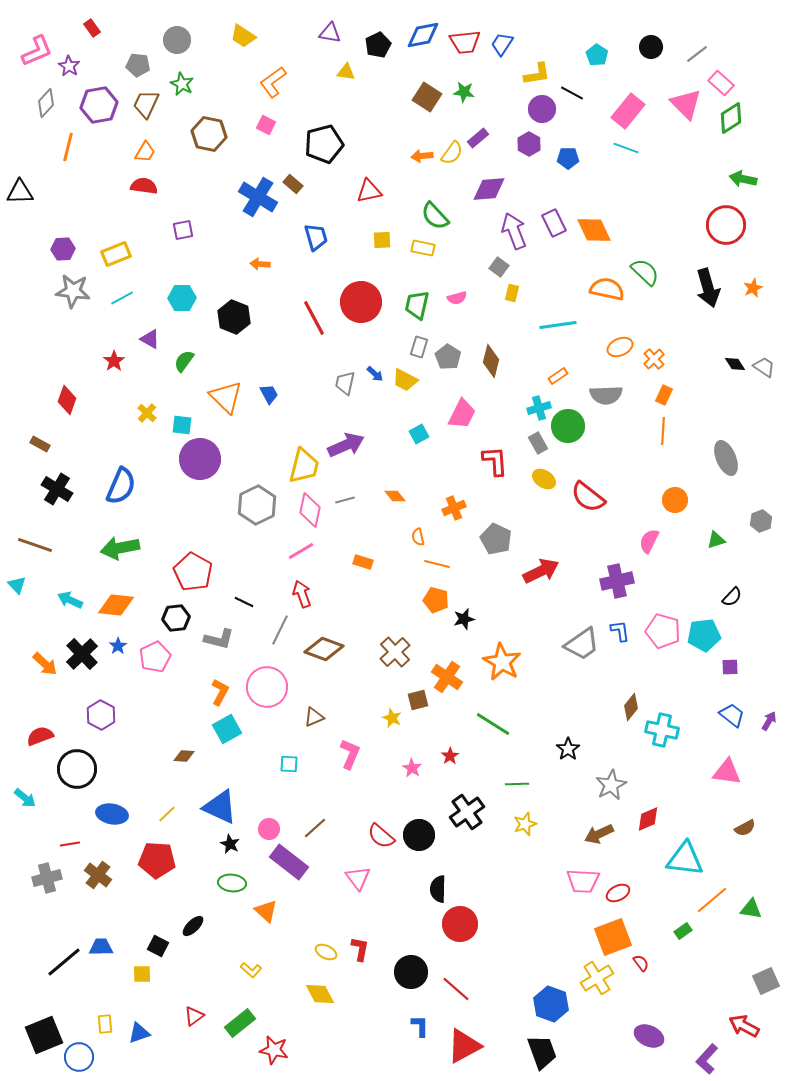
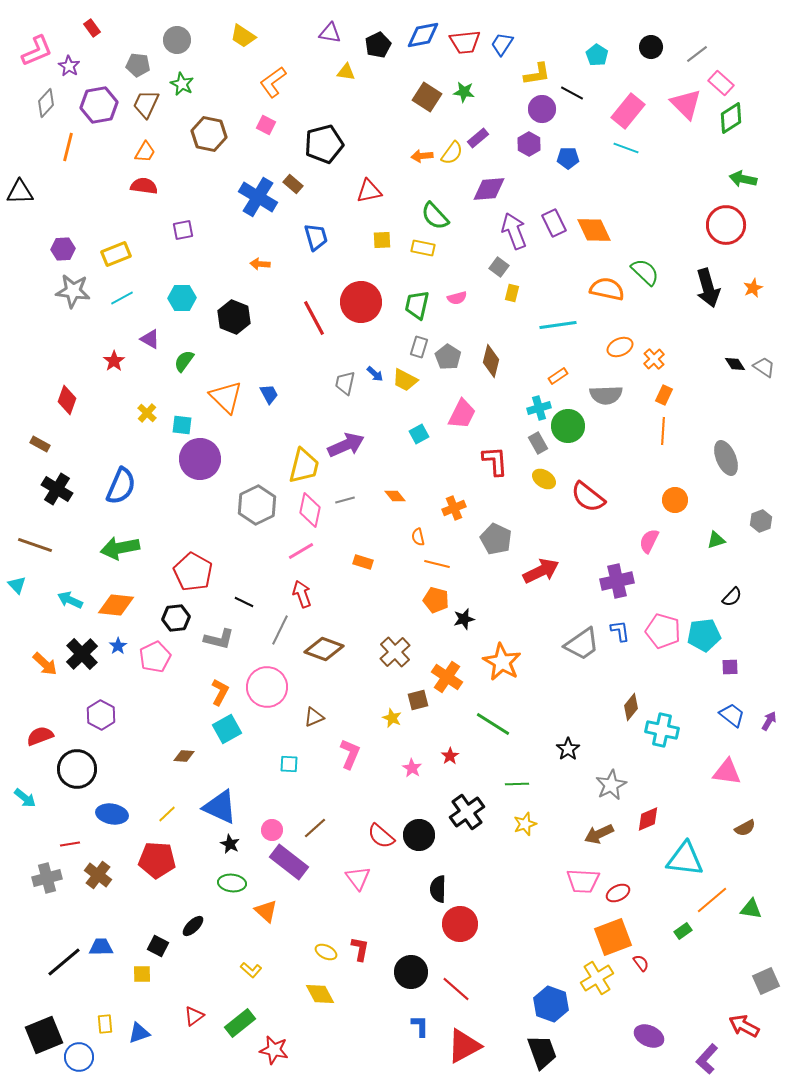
pink circle at (269, 829): moved 3 px right, 1 px down
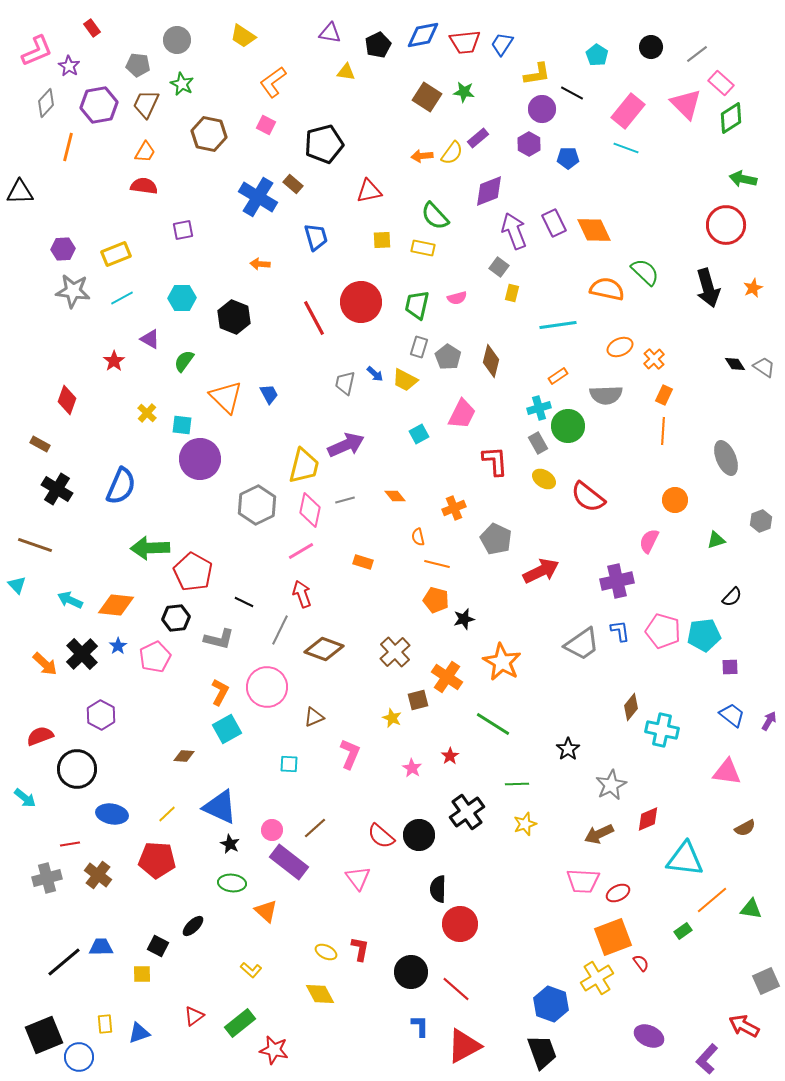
purple diamond at (489, 189): moved 2 px down; rotated 16 degrees counterclockwise
green arrow at (120, 548): moved 30 px right; rotated 9 degrees clockwise
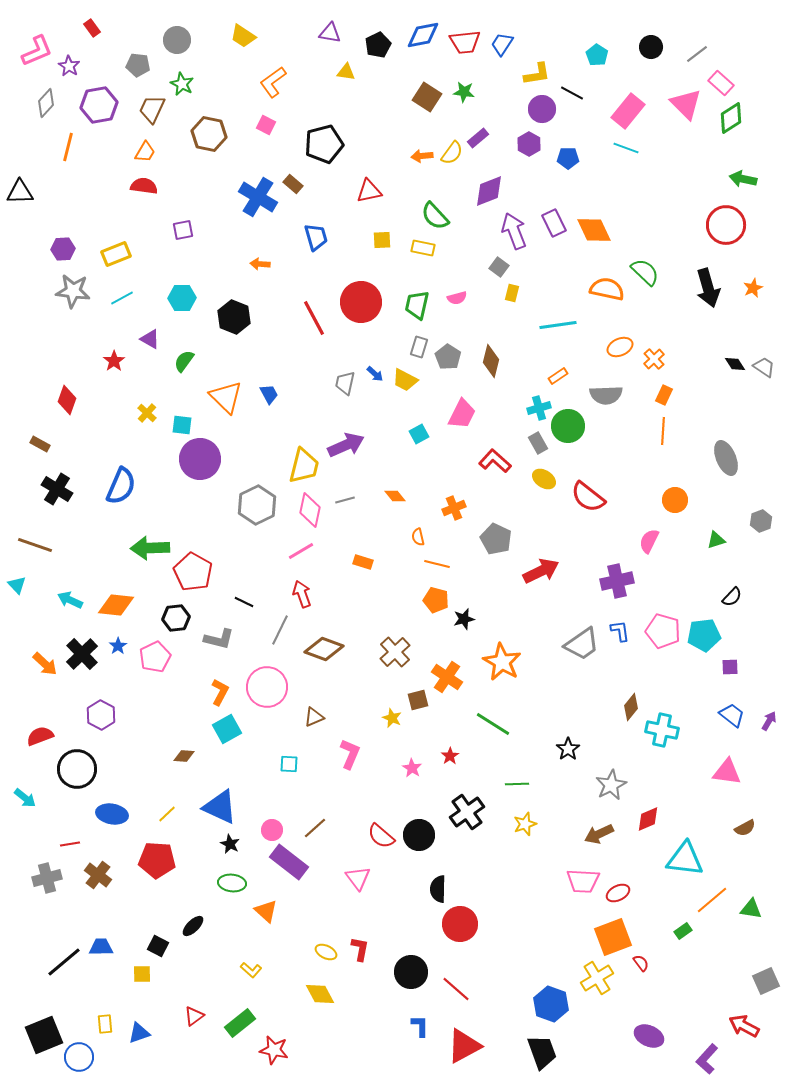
brown trapezoid at (146, 104): moved 6 px right, 5 px down
red L-shape at (495, 461): rotated 44 degrees counterclockwise
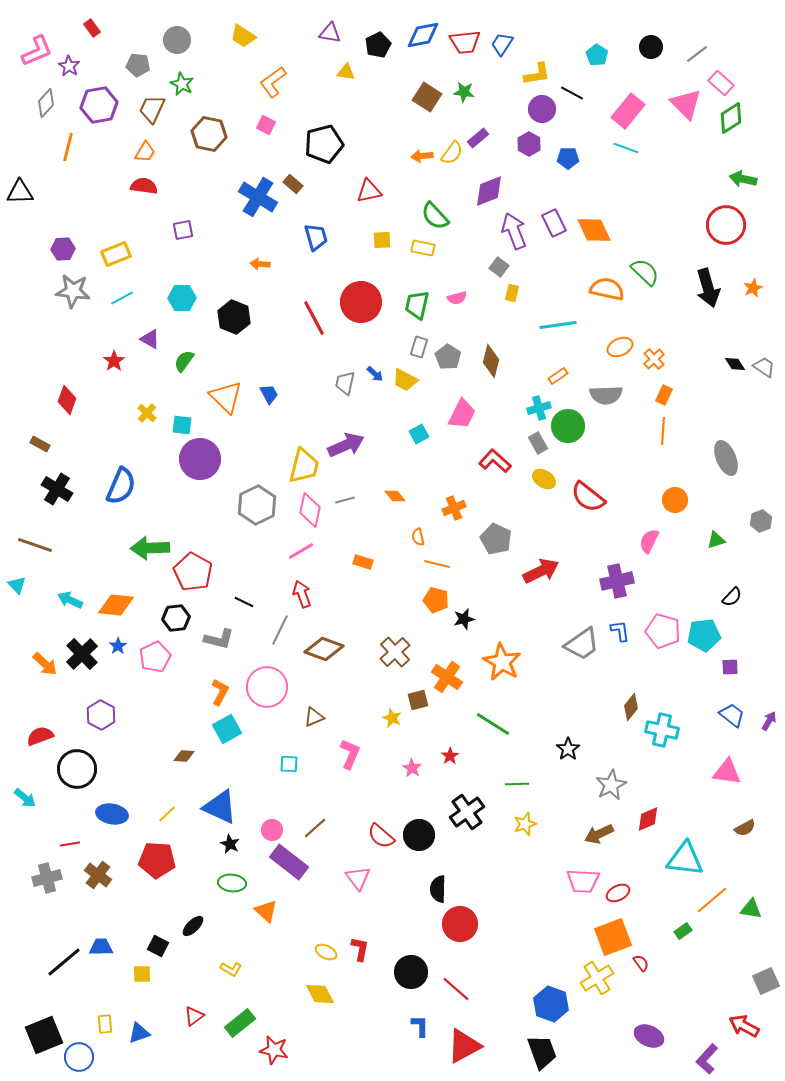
yellow L-shape at (251, 970): moved 20 px left, 1 px up; rotated 10 degrees counterclockwise
